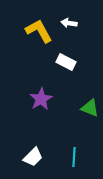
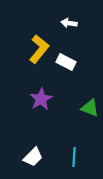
yellow L-shape: moved 18 px down; rotated 68 degrees clockwise
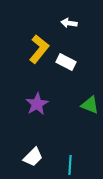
purple star: moved 4 px left, 5 px down
green triangle: moved 3 px up
cyan line: moved 4 px left, 8 px down
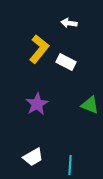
white trapezoid: rotated 15 degrees clockwise
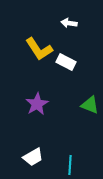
yellow L-shape: rotated 108 degrees clockwise
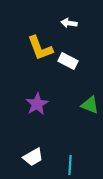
yellow L-shape: moved 1 px right, 1 px up; rotated 12 degrees clockwise
white rectangle: moved 2 px right, 1 px up
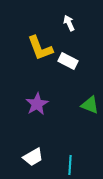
white arrow: rotated 56 degrees clockwise
